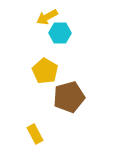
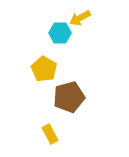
yellow arrow: moved 33 px right, 1 px down
yellow pentagon: moved 1 px left, 2 px up
yellow rectangle: moved 15 px right
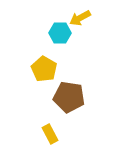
brown pentagon: rotated 24 degrees clockwise
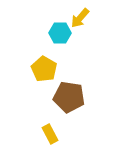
yellow arrow: rotated 20 degrees counterclockwise
